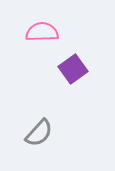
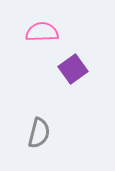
gray semicircle: rotated 28 degrees counterclockwise
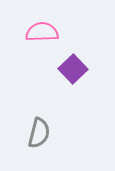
purple square: rotated 8 degrees counterclockwise
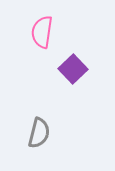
pink semicircle: rotated 80 degrees counterclockwise
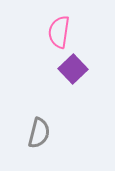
pink semicircle: moved 17 px right
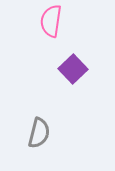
pink semicircle: moved 8 px left, 11 px up
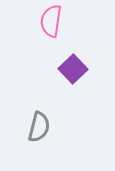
gray semicircle: moved 6 px up
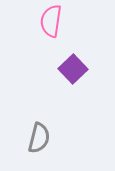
gray semicircle: moved 11 px down
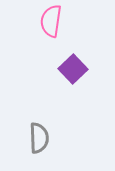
gray semicircle: rotated 16 degrees counterclockwise
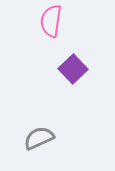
gray semicircle: rotated 112 degrees counterclockwise
